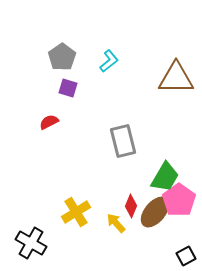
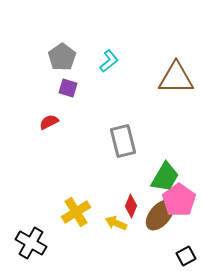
brown ellipse: moved 5 px right, 3 px down
yellow arrow: rotated 25 degrees counterclockwise
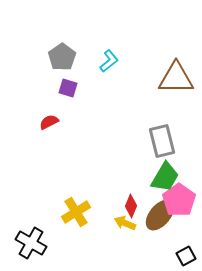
gray rectangle: moved 39 px right
yellow arrow: moved 9 px right
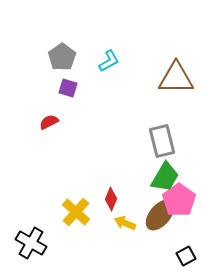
cyan L-shape: rotated 10 degrees clockwise
red diamond: moved 20 px left, 7 px up
yellow cross: rotated 16 degrees counterclockwise
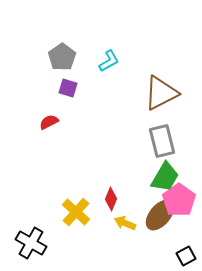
brown triangle: moved 15 px left, 15 px down; rotated 27 degrees counterclockwise
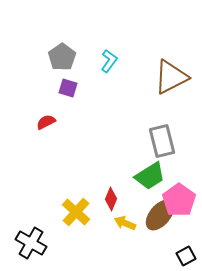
cyan L-shape: rotated 25 degrees counterclockwise
brown triangle: moved 10 px right, 16 px up
red semicircle: moved 3 px left
green trapezoid: moved 15 px left, 1 px up; rotated 28 degrees clockwise
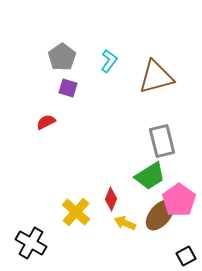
brown triangle: moved 15 px left; rotated 12 degrees clockwise
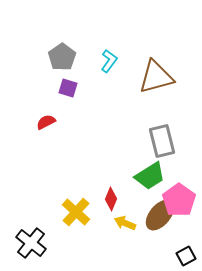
black cross: rotated 8 degrees clockwise
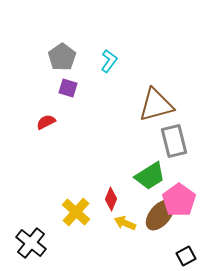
brown triangle: moved 28 px down
gray rectangle: moved 12 px right
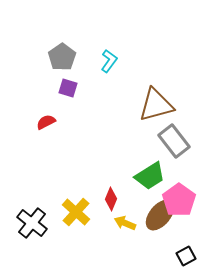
gray rectangle: rotated 24 degrees counterclockwise
black cross: moved 1 px right, 20 px up
